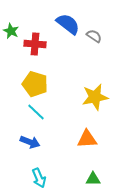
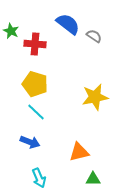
orange triangle: moved 8 px left, 13 px down; rotated 10 degrees counterclockwise
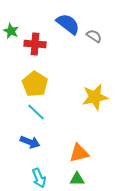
yellow pentagon: rotated 15 degrees clockwise
orange triangle: moved 1 px down
green triangle: moved 16 px left
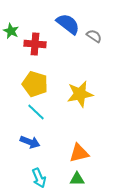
yellow pentagon: rotated 15 degrees counterclockwise
yellow star: moved 15 px left, 3 px up
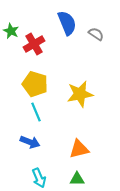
blue semicircle: moved 1 px left, 1 px up; rotated 30 degrees clockwise
gray semicircle: moved 2 px right, 2 px up
red cross: moved 1 px left; rotated 35 degrees counterclockwise
cyan line: rotated 24 degrees clockwise
orange triangle: moved 4 px up
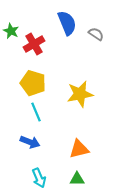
yellow pentagon: moved 2 px left, 1 px up
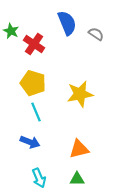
red cross: rotated 25 degrees counterclockwise
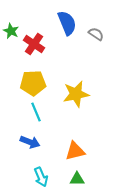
yellow pentagon: rotated 20 degrees counterclockwise
yellow star: moved 4 px left
orange triangle: moved 4 px left, 2 px down
cyan arrow: moved 2 px right, 1 px up
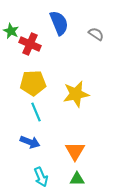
blue semicircle: moved 8 px left
red cross: moved 4 px left; rotated 10 degrees counterclockwise
orange triangle: rotated 45 degrees counterclockwise
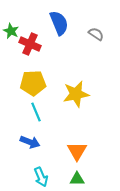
orange triangle: moved 2 px right
